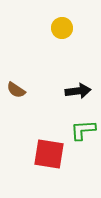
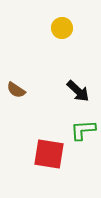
black arrow: rotated 50 degrees clockwise
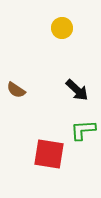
black arrow: moved 1 px left, 1 px up
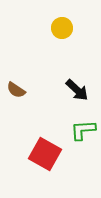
red square: moved 4 px left; rotated 20 degrees clockwise
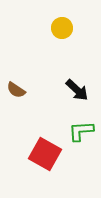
green L-shape: moved 2 px left, 1 px down
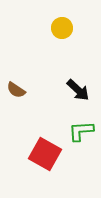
black arrow: moved 1 px right
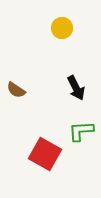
black arrow: moved 2 px left, 2 px up; rotated 20 degrees clockwise
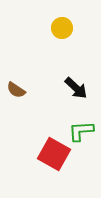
black arrow: rotated 20 degrees counterclockwise
red square: moved 9 px right
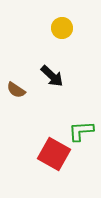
black arrow: moved 24 px left, 12 px up
